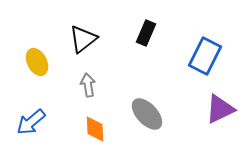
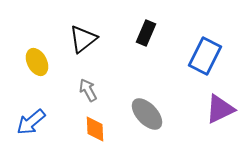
gray arrow: moved 5 px down; rotated 20 degrees counterclockwise
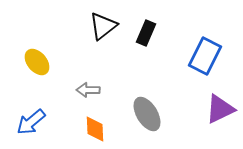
black triangle: moved 20 px right, 13 px up
yellow ellipse: rotated 12 degrees counterclockwise
gray arrow: rotated 60 degrees counterclockwise
gray ellipse: rotated 12 degrees clockwise
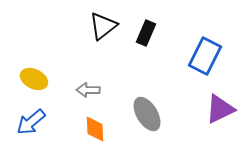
yellow ellipse: moved 3 px left, 17 px down; rotated 24 degrees counterclockwise
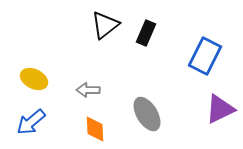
black triangle: moved 2 px right, 1 px up
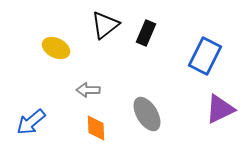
yellow ellipse: moved 22 px right, 31 px up
orange diamond: moved 1 px right, 1 px up
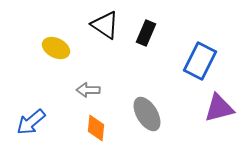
black triangle: rotated 48 degrees counterclockwise
blue rectangle: moved 5 px left, 5 px down
purple triangle: moved 1 px left, 1 px up; rotated 12 degrees clockwise
orange diamond: rotated 8 degrees clockwise
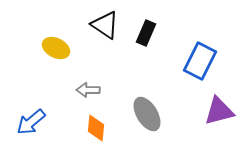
purple triangle: moved 3 px down
